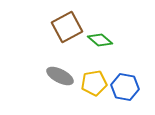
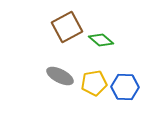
green diamond: moved 1 px right
blue hexagon: rotated 8 degrees counterclockwise
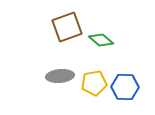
brown square: rotated 8 degrees clockwise
gray ellipse: rotated 32 degrees counterclockwise
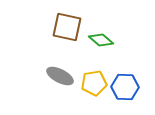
brown square: rotated 32 degrees clockwise
gray ellipse: rotated 32 degrees clockwise
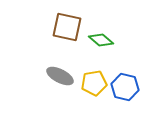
blue hexagon: rotated 12 degrees clockwise
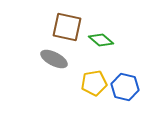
gray ellipse: moved 6 px left, 17 px up
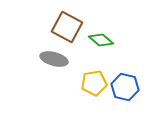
brown square: rotated 16 degrees clockwise
gray ellipse: rotated 12 degrees counterclockwise
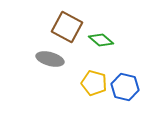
gray ellipse: moved 4 px left
yellow pentagon: rotated 25 degrees clockwise
